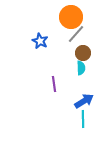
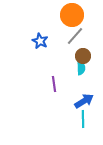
orange circle: moved 1 px right, 2 px up
gray line: moved 1 px left, 2 px down
brown circle: moved 3 px down
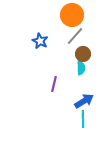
brown circle: moved 2 px up
purple line: rotated 21 degrees clockwise
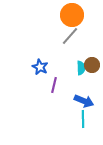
gray line: moved 5 px left
blue star: moved 26 px down
brown circle: moved 9 px right, 11 px down
purple line: moved 1 px down
blue arrow: rotated 54 degrees clockwise
